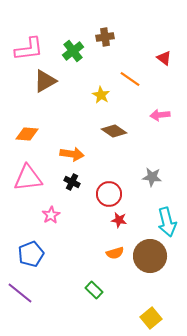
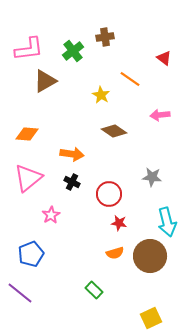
pink triangle: rotated 32 degrees counterclockwise
red star: moved 3 px down
yellow square: rotated 15 degrees clockwise
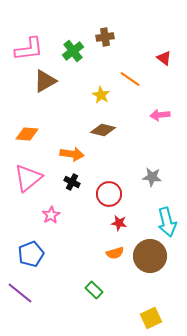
brown diamond: moved 11 px left, 1 px up; rotated 20 degrees counterclockwise
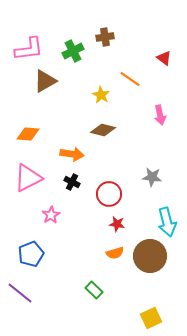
green cross: rotated 10 degrees clockwise
pink arrow: rotated 96 degrees counterclockwise
orange diamond: moved 1 px right
pink triangle: rotated 12 degrees clockwise
red star: moved 2 px left, 1 px down
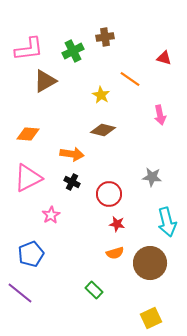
red triangle: rotated 21 degrees counterclockwise
brown circle: moved 7 px down
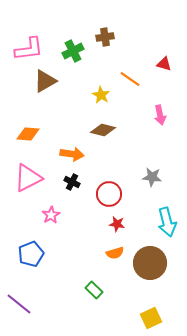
red triangle: moved 6 px down
purple line: moved 1 px left, 11 px down
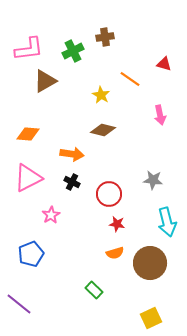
gray star: moved 1 px right, 3 px down
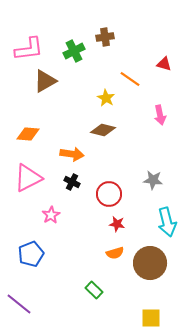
green cross: moved 1 px right
yellow star: moved 5 px right, 3 px down
yellow square: rotated 25 degrees clockwise
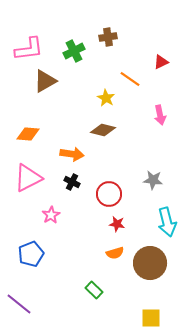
brown cross: moved 3 px right
red triangle: moved 3 px left, 2 px up; rotated 42 degrees counterclockwise
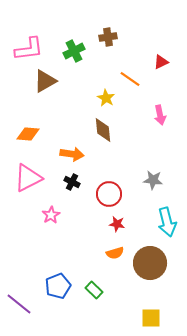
brown diamond: rotated 70 degrees clockwise
blue pentagon: moved 27 px right, 32 px down
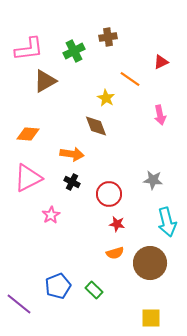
brown diamond: moved 7 px left, 4 px up; rotated 15 degrees counterclockwise
